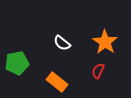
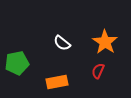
orange rectangle: rotated 50 degrees counterclockwise
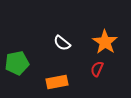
red semicircle: moved 1 px left, 2 px up
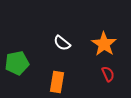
orange star: moved 1 px left, 2 px down
red semicircle: moved 11 px right, 5 px down; rotated 133 degrees clockwise
orange rectangle: rotated 70 degrees counterclockwise
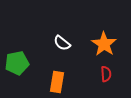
red semicircle: moved 2 px left; rotated 21 degrees clockwise
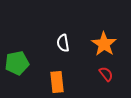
white semicircle: moved 1 px right; rotated 42 degrees clockwise
red semicircle: rotated 35 degrees counterclockwise
orange rectangle: rotated 15 degrees counterclockwise
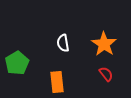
green pentagon: rotated 20 degrees counterclockwise
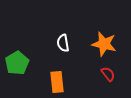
orange star: rotated 20 degrees counterclockwise
red semicircle: moved 2 px right
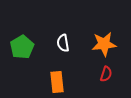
orange star: rotated 20 degrees counterclockwise
green pentagon: moved 5 px right, 16 px up
red semicircle: moved 2 px left; rotated 56 degrees clockwise
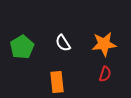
white semicircle: rotated 24 degrees counterclockwise
red semicircle: moved 1 px left
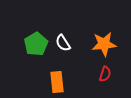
green pentagon: moved 14 px right, 3 px up
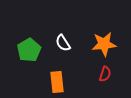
green pentagon: moved 7 px left, 6 px down
